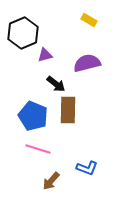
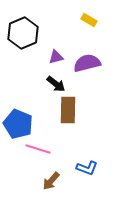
purple triangle: moved 11 px right, 2 px down
blue pentagon: moved 15 px left, 8 px down
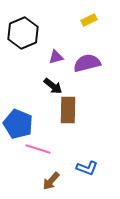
yellow rectangle: rotated 56 degrees counterclockwise
black arrow: moved 3 px left, 2 px down
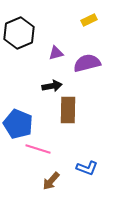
black hexagon: moved 4 px left
purple triangle: moved 4 px up
black arrow: moved 1 px left; rotated 48 degrees counterclockwise
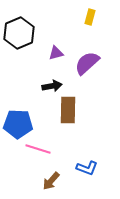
yellow rectangle: moved 1 px right, 3 px up; rotated 49 degrees counterclockwise
purple semicircle: rotated 28 degrees counterclockwise
blue pentagon: rotated 20 degrees counterclockwise
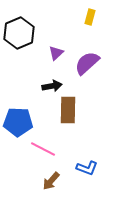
purple triangle: rotated 28 degrees counterclockwise
blue pentagon: moved 2 px up
pink line: moved 5 px right; rotated 10 degrees clockwise
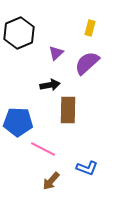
yellow rectangle: moved 11 px down
black arrow: moved 2 px left, 1 px up
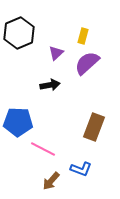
yellow rectangle: moved 7 px left, 8 px down
brown rectangle: moved 26 px right, 17 px down; rotated 20 degrees clockwise
blue L-shape: moved 6 px left, 1 px down
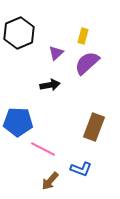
brown arrow: moved 1 px left
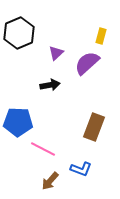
yellow rectangle: moved 18 px right
